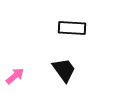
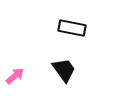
black rectangle: rotated 8 degrees clockwise
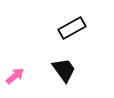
black rectangle: rotated 40 degrees counterclockwise
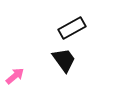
black trapezoid: moved 10 px up
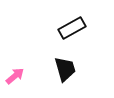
black trapezoid: moved 1 px right, 9 px down; rotated 20 degrees clockwise
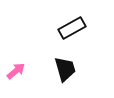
pink arrow: moved 1 px right, 5 px up
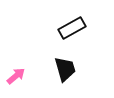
pink arrow: moved 5 px down
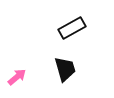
pink arrow: moved 1 px right, 1 px down
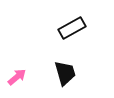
black trapezoid: moved 4 px down
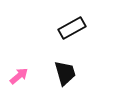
pink arrow: moved 2 px right, 1 px up
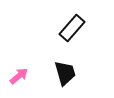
black rectangle: rotated 20 degrees counterclockwise
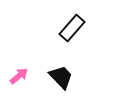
black trapezoid: moved 4 px left, 4 px down; rotated 28 degrees counterclockwise
